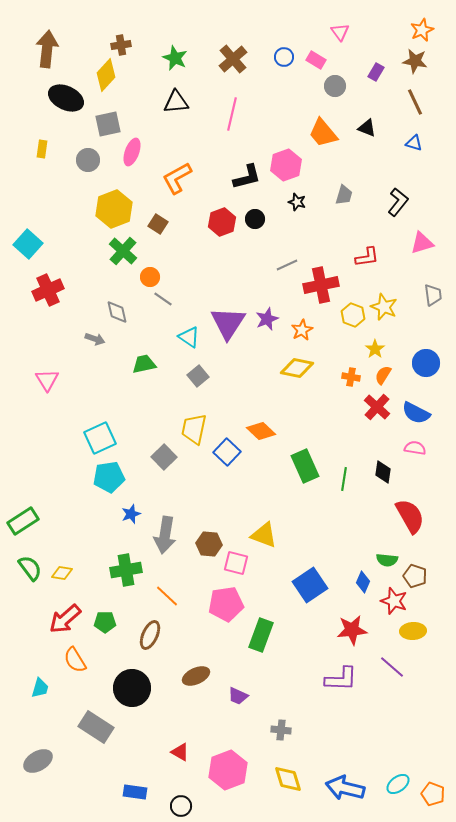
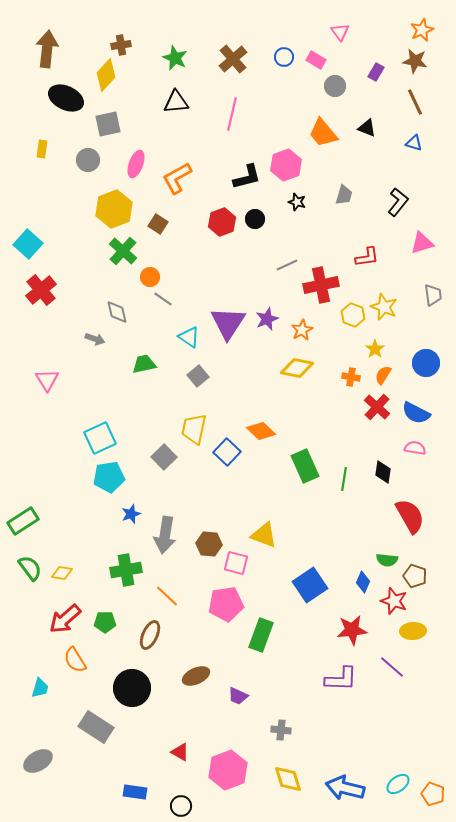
pink ellipse at (132, 152): moved 4 px right, 12 px down
red cross at (48, 290): moved 7 px left; rotated 16 degrees counterclockwise
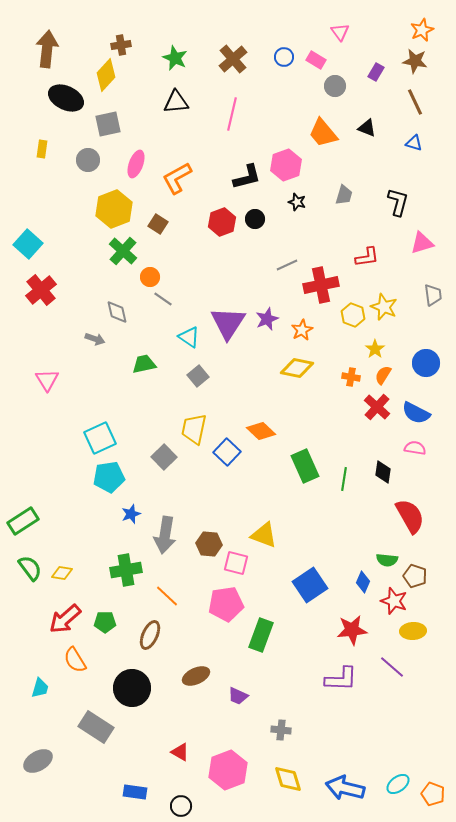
black L-shape at (398, 202): rotated 24 degrees counterclockwise
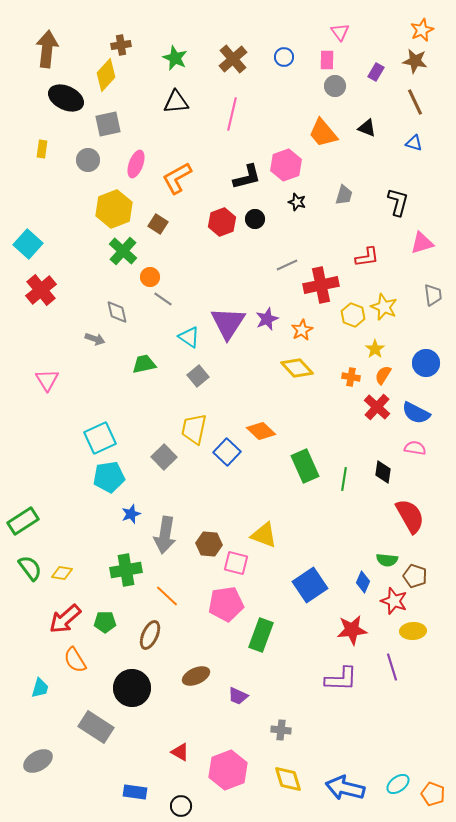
pink rectangle at (316, 60): moved 11 px right; rotated 60 degrees clockwise
yellow diamond at (297, 368): rotated 36 degrees clockwise
purple line at (392, 667): rotated 32 degrees clockwise
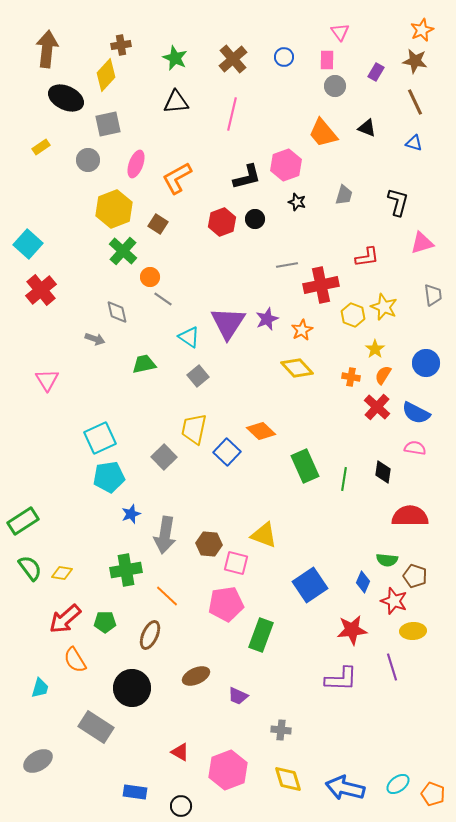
yellow rectangle at (42, 149): moved 1 px left, 2 px up; rotated 48 degrees clockwise
gray line at (287, 265): rotated 15 degrees clockwise
red semicircle at (410, 516): rotated 60 degrees counterclockwise
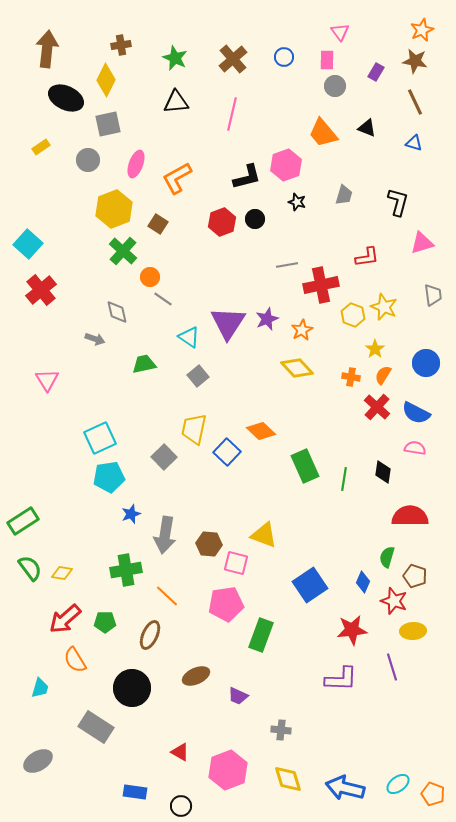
yellow diamond at (106, 75): moved 5 px down; rotated 16 degrees counterclockwise
green semicircle at (387, 560): moved 3 px up; rotated 100 degrees clockwise
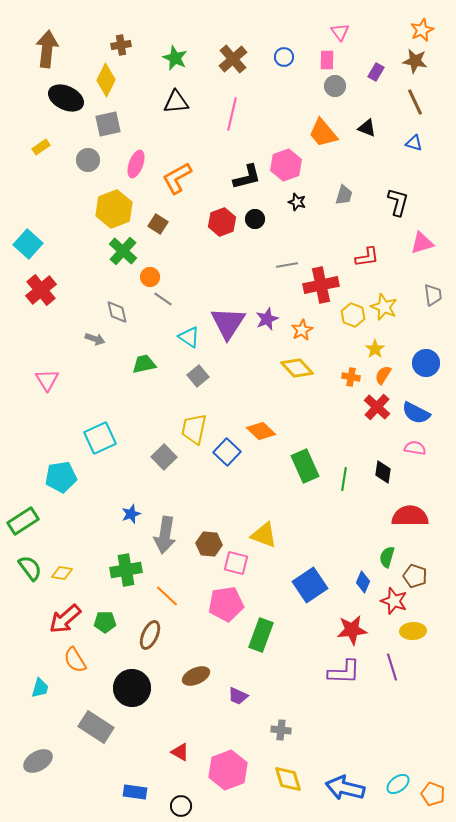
cyan pentagon at (109, 477): moved 48 px left
purple L-shape at (341, 679): moved 3 px right, 7 px up
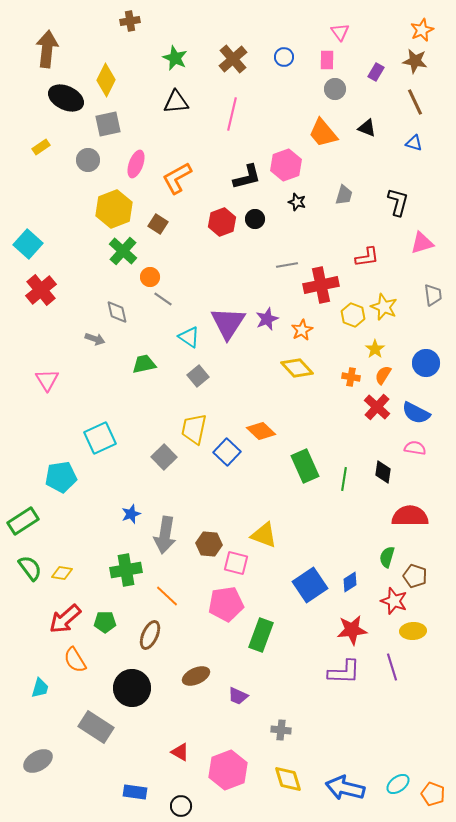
brown cross at (121, 45): moved 9 px right, 24 px up
gray circle at (335, 86): moved 3 px down
blue diamond at (363, 582): moved 13 px left; rotated 35 degrees clockwise
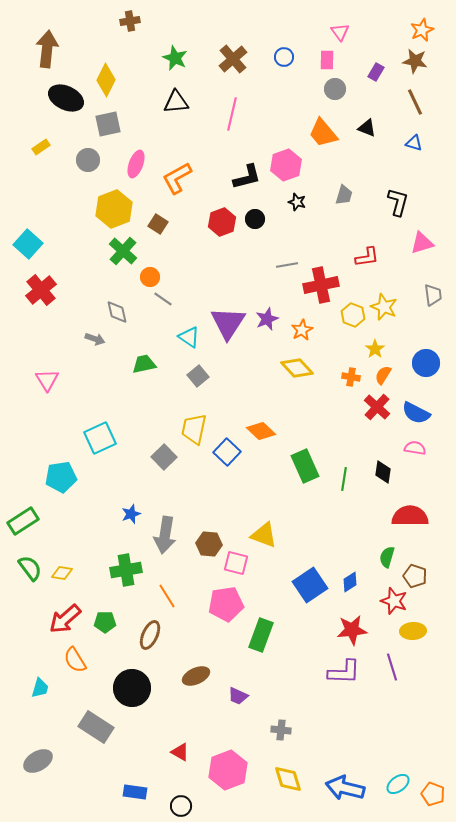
orange line at (167, 596): rotated 15 degrees clockwise
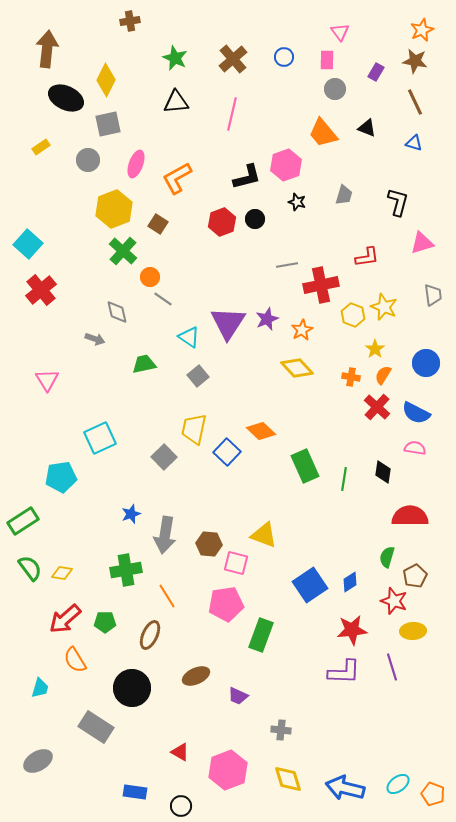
brown pentagon at (415, 576): rotated 25 degrees clockwise
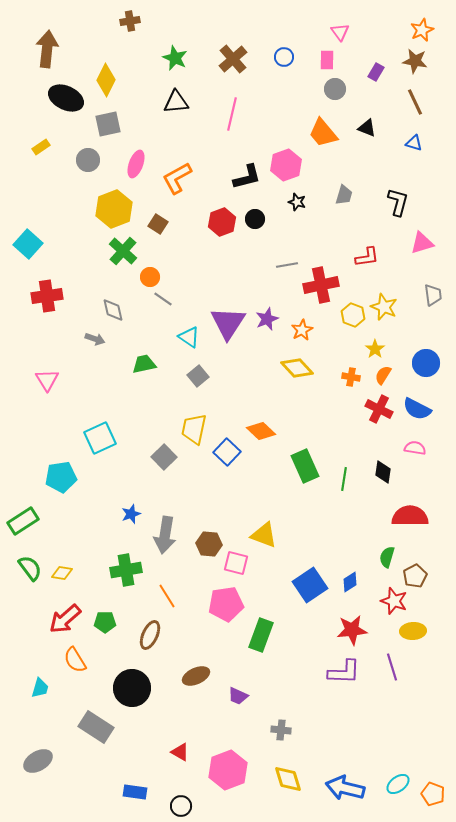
red cross at (41, 290): moved 6 px right, 6 px down; rotated 32 degrees clockwise
gray diamond at (117, 312): moved 4 px left, 2 px up
red cross at (377, 407): moved 2 px right, 2 px down; rotated 16 degrees counterclockwise
blue semicircle at (416, 413): moved 1 px right, 4 px up
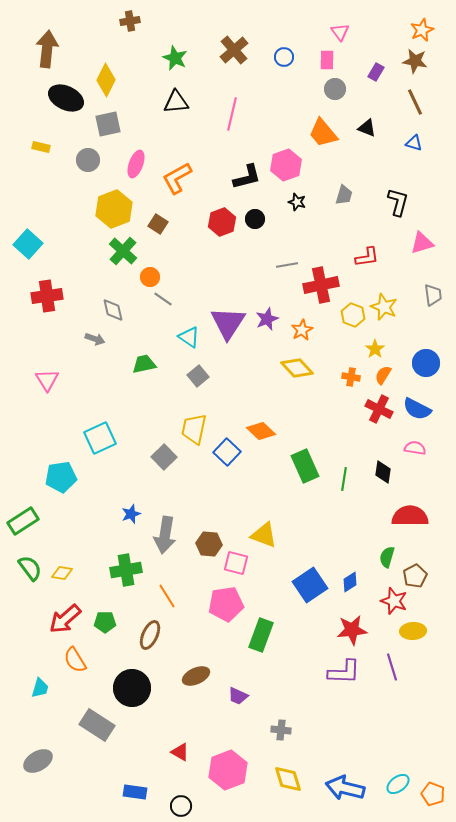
brown cross at (233, 59): moved 1 px right, 9 px up
yellow rectangle at (41, 147): rotated 48 degrees clockwise
gray rectangle at (96, 727): moved 1 px right, 2 px up
